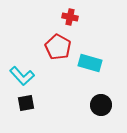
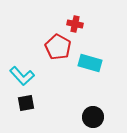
red cross: moved 5 px right, 7 px down
black circle: moved 8 px left, 12 px down
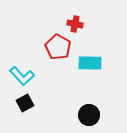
cyan rectangle: rotated 15 degrees counterclockwise
black square: moved 1 px left; rotated 18 degrees counterclockwise
black circle: moved 4 px left, 2 px up
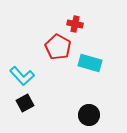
cyan rectangle: rotated 15 degrees clockwise
